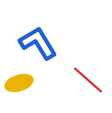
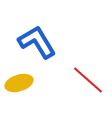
blue L-shape: moved 1 px left, 1 px up
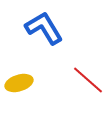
blue L-shape: moved 7 px right, 14 px up
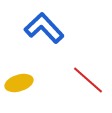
blue L-shape: rotated 12 degrees counterclockwise
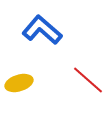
blue L-shape: moved 2 px left, 2 px down; rotated 6 degrees counterclockwise
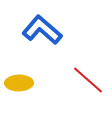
yellow ellipse: rotated 16 degrees clockwise
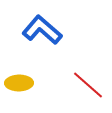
red line: moved 5 px down
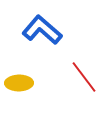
red line: moved 4 px left, 8 px up; rotated 12 degrees clockwise
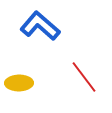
blue L-shape: moved 2 px left, 4 px up
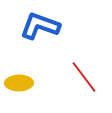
blue L-shape: rotated 21 degrees counterclockwise
